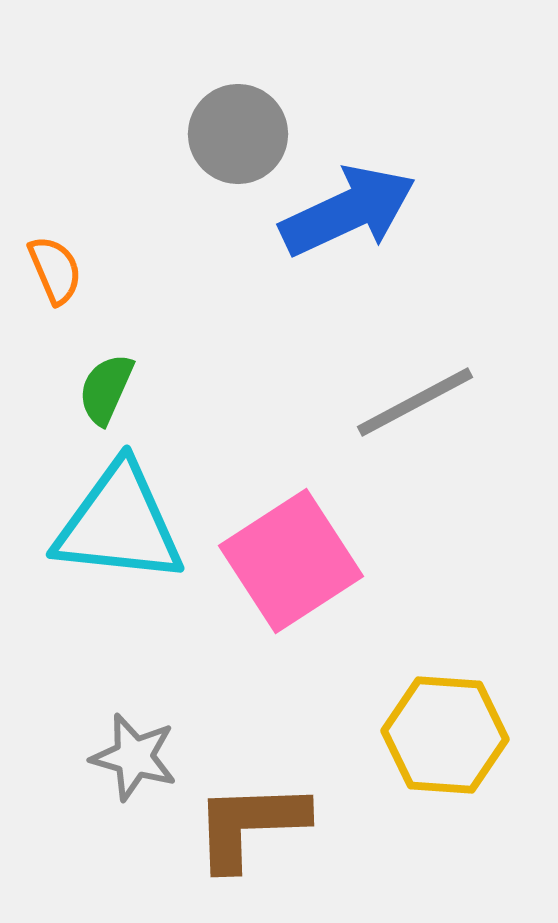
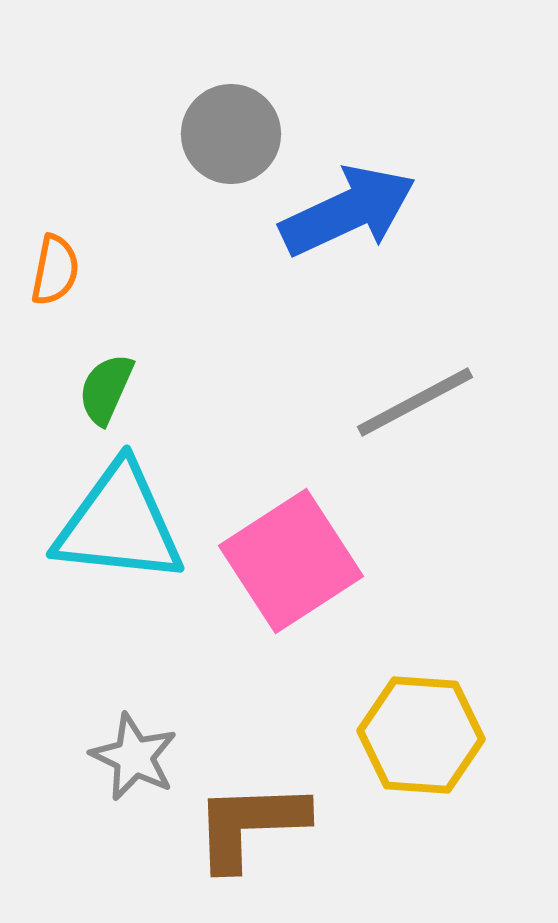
gray circle: moved 7 px left
orange semicircle: rotated 34 degrees clockwise
yellow hexagon: moved 24 px left
gray star: rotated 10 degrees clockwise
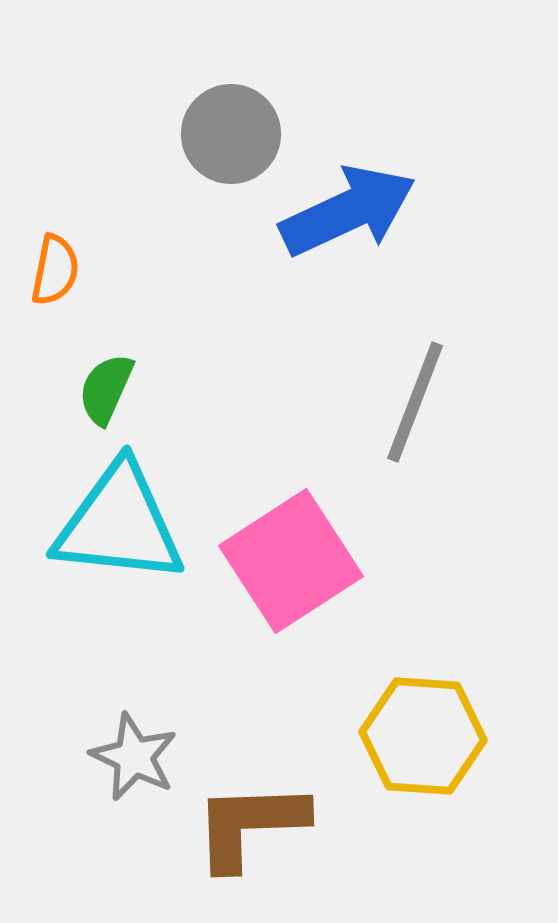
gray line: rotated 41 degrees counterclockwise
yellow hexagon: moved 2 px right, 1 px down
